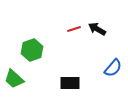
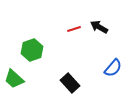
black arrow: moved 2 px right, 2 px up
black rectangle: rotated 48 degrees clockwise
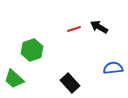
blue semicircle: rotated 138 degrees counterclockwise
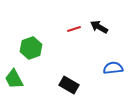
green hexagon: moved 1 px left, 2 px up
green trapezoid: rotated 20 degrees clockwise
black rectangle: moved 1 px left, 2 px down; rotated 18 degrees counterclockwise
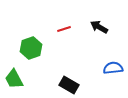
red line: moved 10 px left
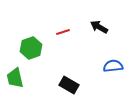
red line: moved 1 px left, 3 px down
blue semicircle: moved 2 px up
green trapezoid: moved 1 px right, 1 px up; rotated 15 degrees clockwise
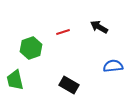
green trapezoid: moved 2 px down
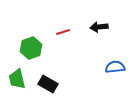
black arrow: rotated 36 degrees counterclockwise
blue semicircle: moved 2 px right, 1 px down
green trapezoid: moved 2 px right, 1 px up
black rectangle: moved 21 px left, 1 px up
